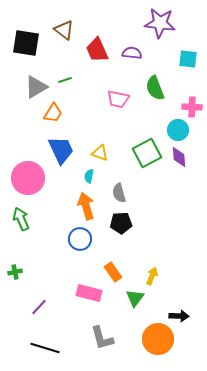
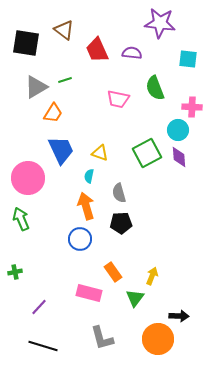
black line: moved 2 px left, 2 px up
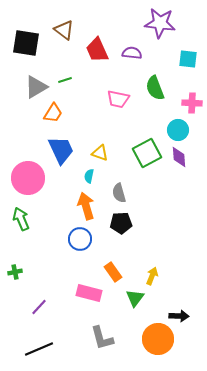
pink cross: moved 4 px up
black line: moved 4 px left, 3 px down; rotated 40 degrees counterclockwise
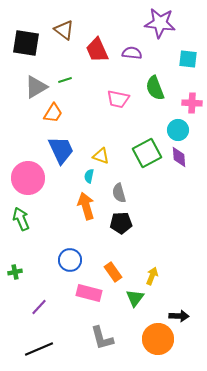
yellow triangle: moved 1 px right, 3 px down
blue circle: moved 10 px left, 21 px down
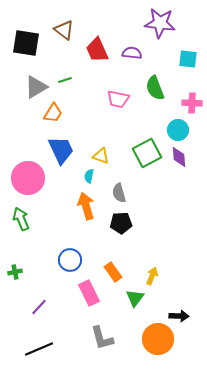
pink rectangle: rotated 50 degrees clockwise
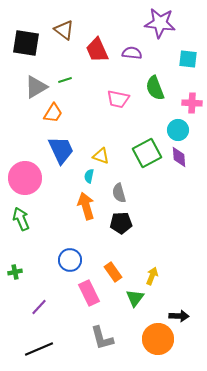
pink circle: moved 3 px left
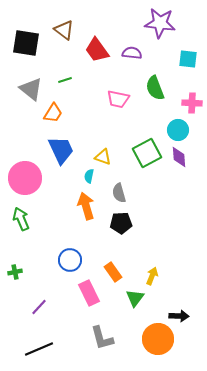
red trapezoid: rotated 12 degrees counterclockwise
gray triangle: moved 5 px left, 2 px down; rotated 50 degrees counterclockwise
yellow triangle: moved 2 px right, 1 px down
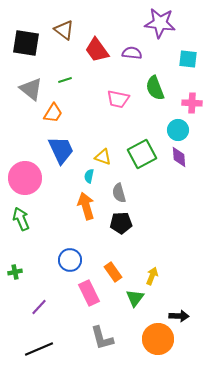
green square: moved 5 px left, 1 px down
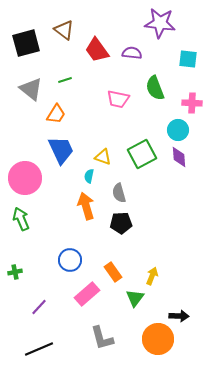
black square: rotated 24 degrees counterclockwise
orange trapezoid: moved 3 px right, 1 px down
pink rectangle: moved 2 px left, 1 px down; rotated 75 degrees clockwise
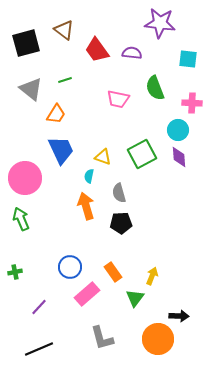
blue circle: moved 7 px down
